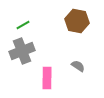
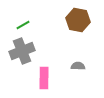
brown hexagon: moved 1 px right, 1 px up
gray semicircle: rotated 32 degrees counterclockwise
pink rectangle: moved 3 px left
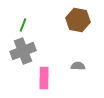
green line: rotated 40 degrees counterclockwise
gray cross: moved 1 px right
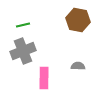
green line: rotated 56 degrees clockwise
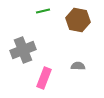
green line: moved 20 px right, 14 px up
gray cross: moved 1 px up
pink rectangle: rotated 20 degrees clockwise
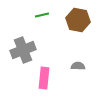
green line: moved 1 px left, 4 px down
pink rectangle: rotated 15 degrees counterclockwise
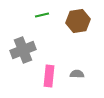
brown hexagon: moved 1 px down; rotated 20 degrees counterclockwise
gray semicircle: moved 1 px left, 8 px down
pink rectangle: moved 5 px right, 2 px up
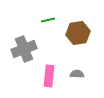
green line: moved 6 px right, 5 px down
brown hexagon: moved 12 px down
gray cross: moved 1 px right, 1 px up
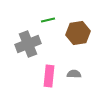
gray cross: moved 4 px right, 5 px up
gray semicircle: moved 3 px left
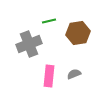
green line: moved 1 px right, 1 px down
gray cross: moved 1 px right
gray semicircle: rotated 24 degrees counterclockwise
